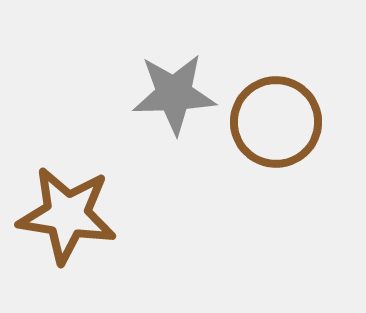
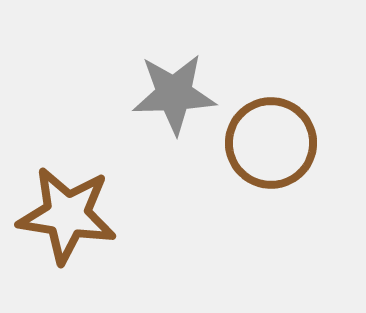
brown circle: moved 5 px left, 21 px down
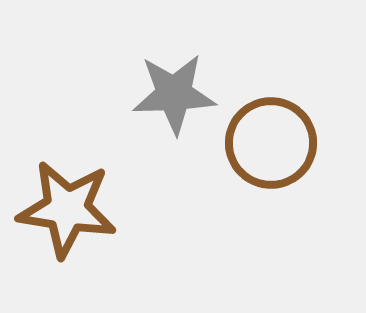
brown star: moved 6 px up
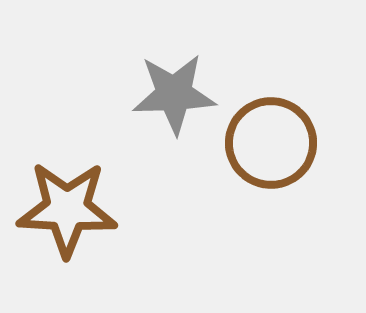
brown star: rotated 6 degrees counterclockwise
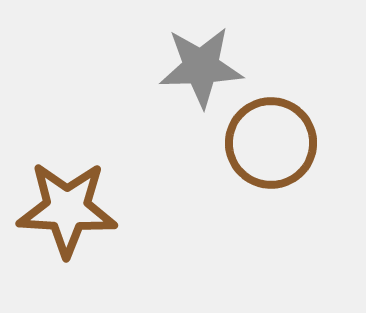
gray star: moved 27 px right, 27 px up
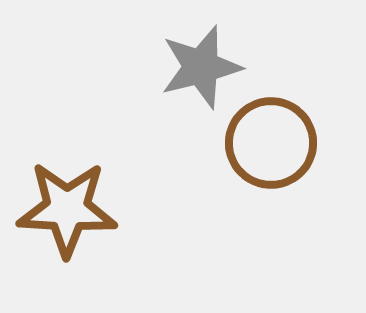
gray star: rotated 12 degrees counterclockwise
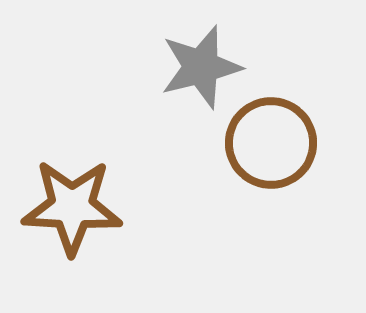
brown star: moved 5 px right, 2 px up
